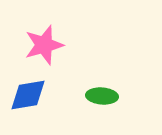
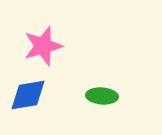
pink star: moved 1 px left, 1 px down
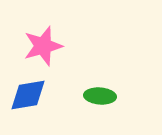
green ellipse: moved 2 px left
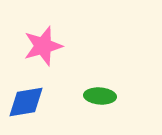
blue diamond: moved 2 px left, 7 px down
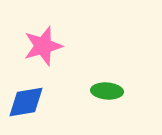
green ellipse: moved 7 px right, 5 px up
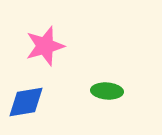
pink star: moved 2 px right
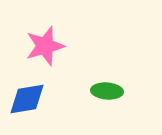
blue diamond: moved 1 px right, 3 px up
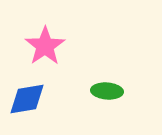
pink star: rotated 18 degrees counterclockwise
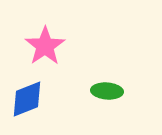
blue diamond: rotated 12 degrees counterclockwise
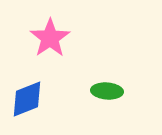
pink star: moved 5 px right, 8 px up
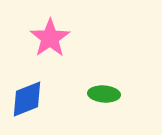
green ellipse: moved 3 px left, 3 px down
